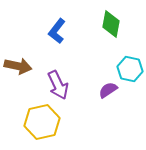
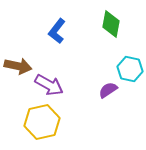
purple arrow: moved 9 px left; rotated 36 degrees counterclockwise
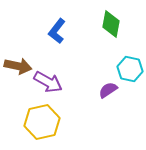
purple arrow: moved 1 px left, 3 px up
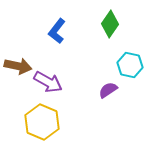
green diamond: moved 1 px left; rotated 24 degrees clockwise
cyan hexagon: moved 4 px up
yellow hexagon: rotated 24 degrees counterclockwise
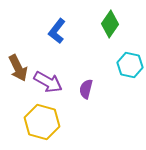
brown arrow: moved 2 px down; rotated 52 degrees clockwise
purple semicircle: moved 22 px left, 1 px up; rotated 42 degrees counterclockwise
yellow hexagon: rotated 8 degrees counterclockwise
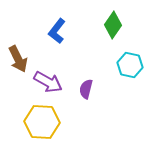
green diamond: moved 3 px right, 1 px down
brown arrow: moved 9 px up
yellow hexagon: rotated 12 degrees counterclockwise
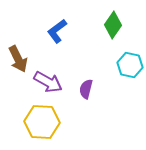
blue L-shape: rotated 15 degrees clockwise
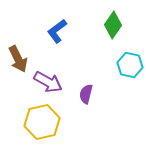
purple semicircle: moved 5 px down
yellow hexagon: rotated 16 degrees counterclockwise
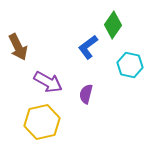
blue L-shape: moved 31 px right, 16 px down
brown arrow: moved 12 px up
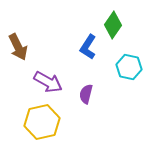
blue L-shape: rotated 20 degrees counterclockwise
cyan hexagon: moved 1 px left, 2 px down
